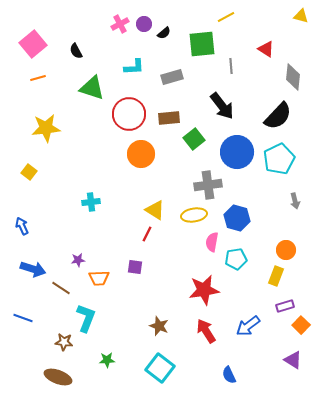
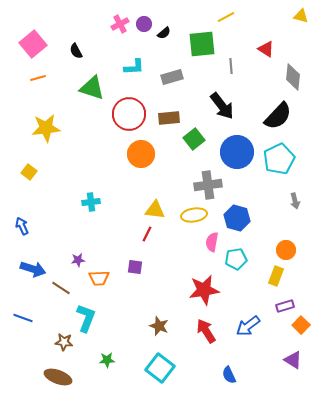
yellow triangle at (155, 210): rotated 25 degrees counterclockwise
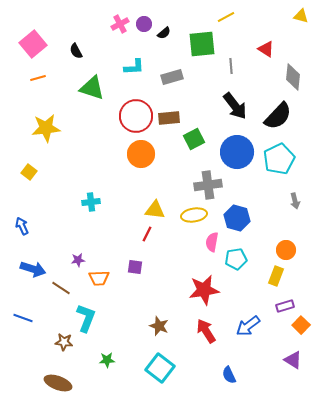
black arrow at (222, 106): moved 13 px right
red circle at (129, 114): moved 7 px right, 2 px down
green square at (194, 139): rotated 10 degrees clockwise
brown ellipse at (58, 377): moved 6 px down
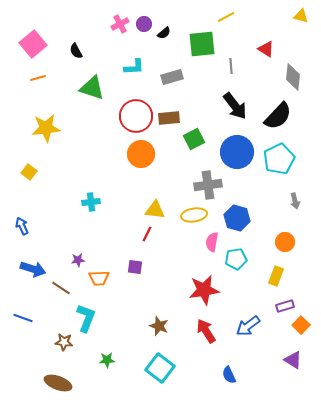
orange circle at (286, 250): moved 1 px left, 8 px up
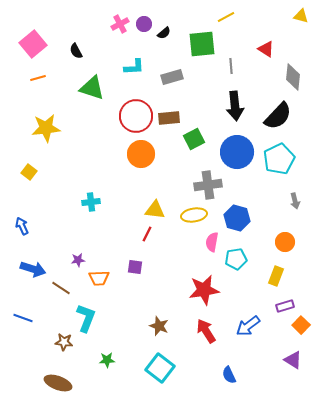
black arrow at (235, 106): rotated 32 degrees clockwise
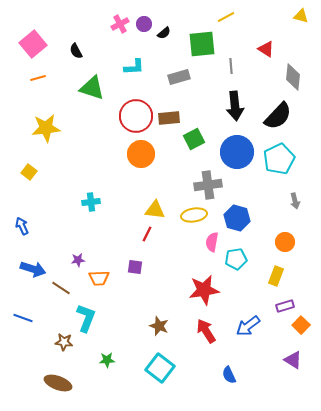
gray rectangle at (172, 77): moved 7 px right
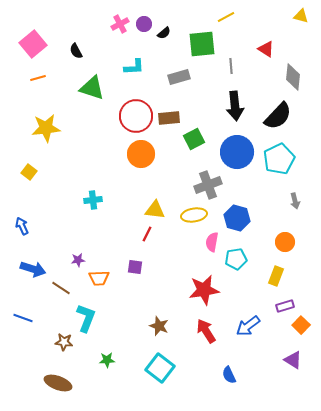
gray cross at (208, 185): rotated 12 degrees counterclockwise
cyan cross at (91, 202): moved 2 px right, 2 px up
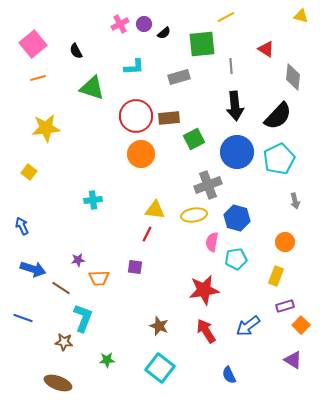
cyan L-shape at (86, 318): moved 3 px left
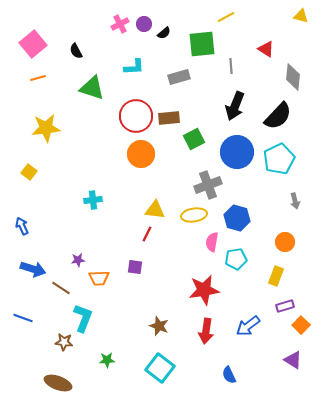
black arrow at (235, 106): rotated 28 degrees clockwise
red arrow at (206, 331): rotated 140 degrees counterclockwise
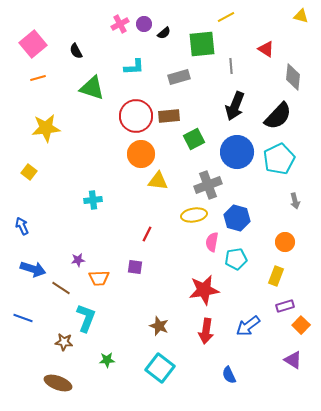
brown rectangle at (169, 118): moved 2 px up
yellow triangle at (155, 210): moved 3 px right, 29 px up
cyan L-shape at (83, 318): moved 3 px right
